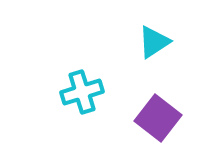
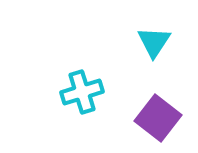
cyan triangle: rotated 24 degrees counterclockwise
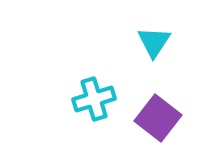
cyan cross: moved 12 px right, 7 px down
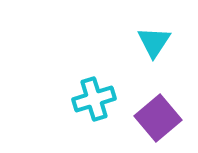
purple square: rotated 12 degrees clockwise
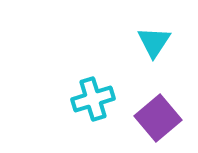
cyan cross: moved 1 px left
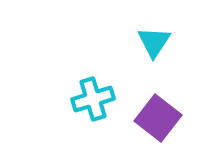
purple square: rotated 12 degrees counterclockwise
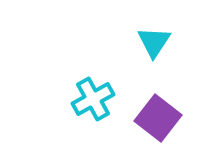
cyan cross: rotated 12 degrees counterclockwise
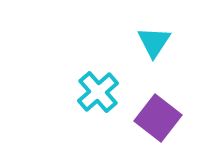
cyan cross: moved 5 px right, 7 px up; rotated 12 degrees counterclockwise
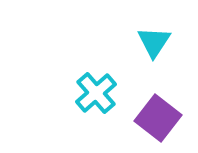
cyan cross: moved 2 px left, 1 px down
